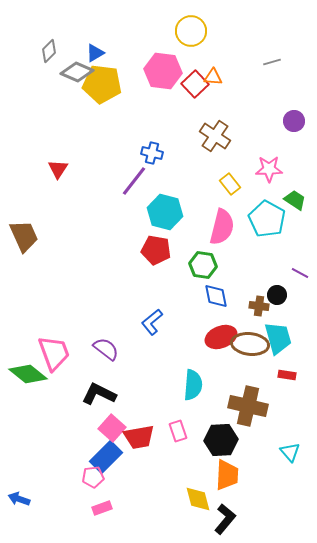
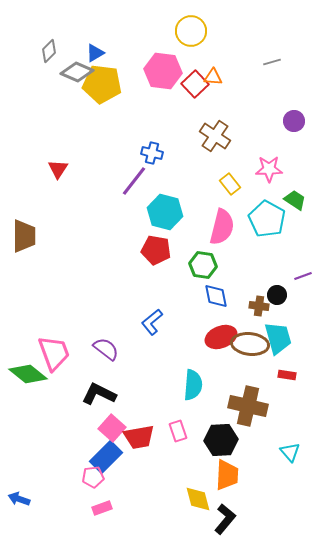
brown trapezoid at (24, 236): rotated 24 degrees clockwise
purple line at (300, 273): moved 3 px right, 3 px down; rotated 48 degrees counterclockwise
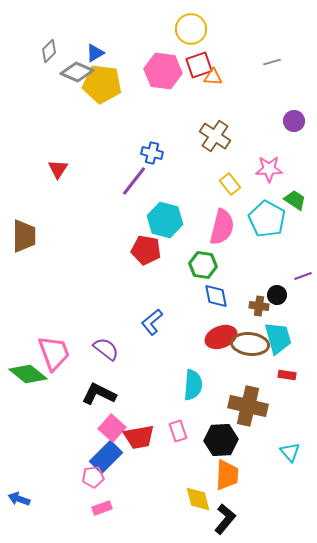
yellow circle at (191, 31): moved 2 px up
red square at (195, 84): moved 4 px right, 19 px up; rotated 24 degrees clockwise
cyan hexagon at (165, 212): moved 8 px down
red pentagon at (156, 250): moved 10 px left
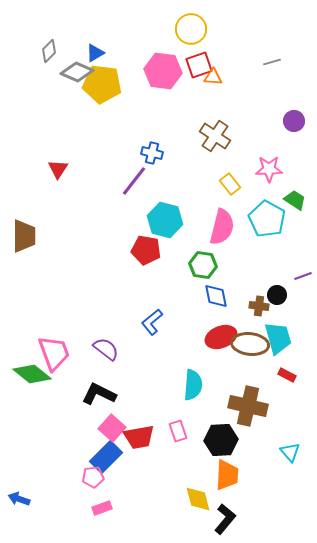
green diamond at (28, 374): moved 4 px right
red rectangle at (287, 375): rotated 18 degrees clockwise
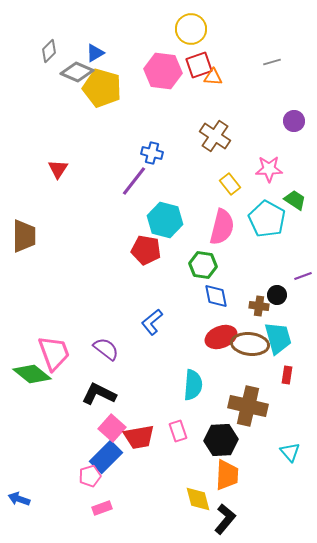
yellow pentagon at (102, 84): moved 4 px down; rotated 9 degrees clockwise
red rectangle at (287, 375): rotated 72 degrees clockwise
pink pentagon at (93, 477): moved 3 px left, 1 px up; rotated 10 degrees counterclockwise
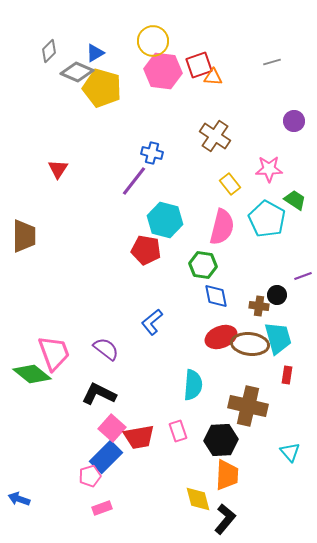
yellow circle at (191, 29): moved 38 px left, 12 px down
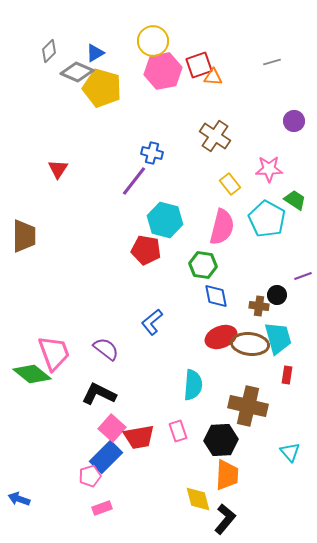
pink hexagon at (163, 71): rotated 18 degrees counterclockwise
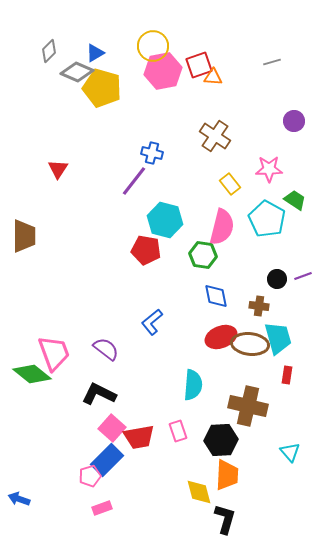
yellow circle at (153, 41): moved 5 px down
green hexagon at (203, 265): moved 10 px up
black circle at (277, 295): moved 16 px up
blue rectangle at (106, 457): moved 1 px right, 3 px down
yellow diamond at (198, 499): moved 1 px right, 7 px up
black L-shape at (225, 519): rotated 24 degrees counterclockwise
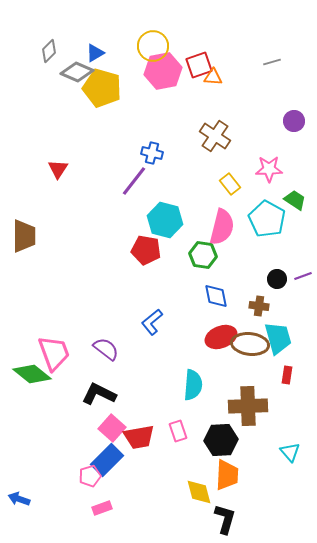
brown cross at (248, 406): rotated 15 degrees counterclockwise
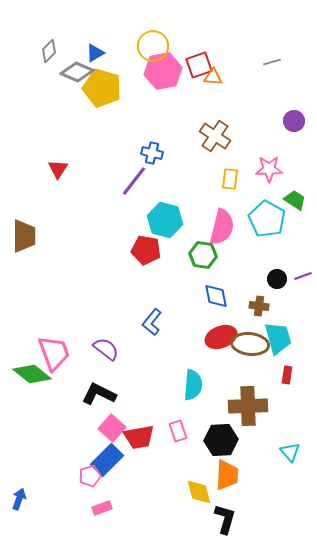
yellow rectangle at (230, 184): moved 5 px up; rotated 45 degrees clockwise
blue L-shape at (152, 322): rotated 12 degrees counterclockwise
blue arrow at (19, 499): rotated 90 degrees clockwise
